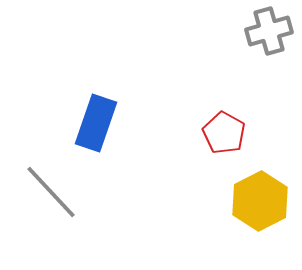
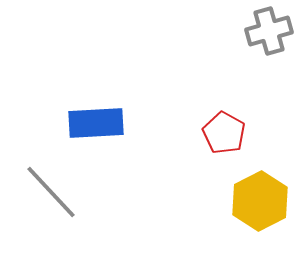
blue rectangle: rotated 68 degrees clockwise
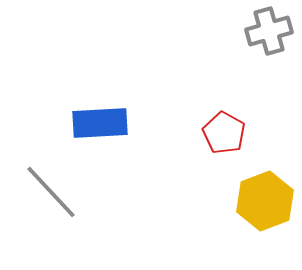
blue rectangle: moved 4 px right
yellow hexagon: moved 5 px right; rotated 6 degrees clockwise
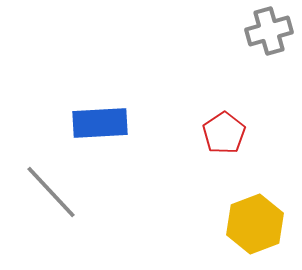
red pentagon: rotated 9 degrees clockwise
yellow hexagon: moved 10 px left, 23 px down
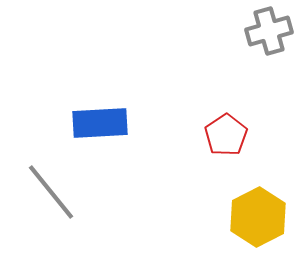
red pentagon: moved 2 px right, 2 px down
gray line: rotated 4 degrees clockwise
yellow hexagon: moved 3 px right, 7 px up; rotated 6 degrees counterclockwise
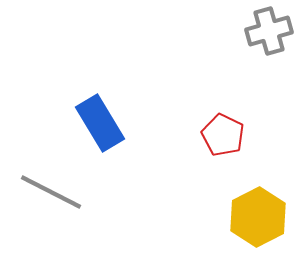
blue rectangle: rotated 62 degrees clockwise
red pentagon: moved 3 px left; rotated 12 degrees counterclockwise
gray line: rotated 24 degrees counterclockwise
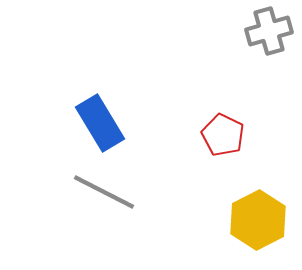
gray line: moved 53 px right
yellow hexagon: moved 3 px down
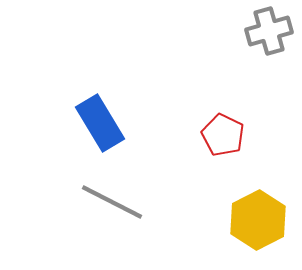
gray line: moved 8 px right, 10 px down
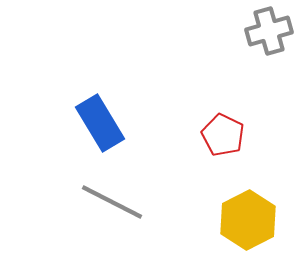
yellow hexagon: moved 10 px left
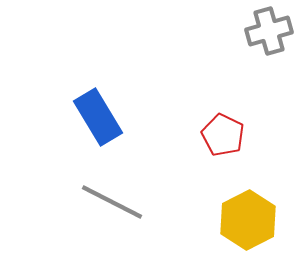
blue rectangle: moved 2 px left, 6 px up
